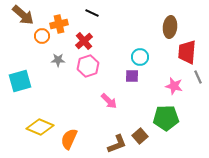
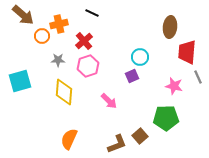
purple square: rotated 24 degrees counterclockwise
yellow diamond: moved 24 px right, 35 px up; rotated 72 degrees clockwise
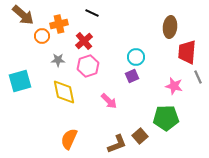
cyan circle: moved 4 px left
yellow diamond: rotated 16 degrees counterclockwise
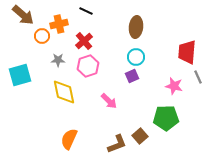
black line: moved 6 px left, 2 px up
brown ellipse: moved 34 px left
cyan square: moved 6 px up
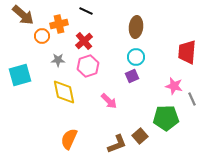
gray line: moved 6 px left, 22 px down
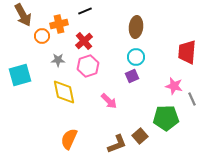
black line: moved 1 px left; rotated 48 degrees counterclockwise
brown arrow: rotated 20 degrees clockwise
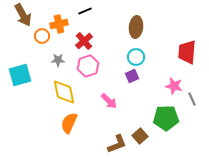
orange semicircle: moved 16 px up
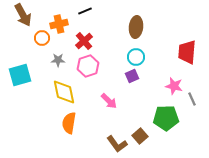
orange circle: moved 2 px down
orange semicircle: rotated 15 degrees counterclockwise
brown L-shape: rotated 75 degrees clockwise
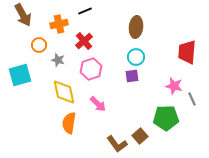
orange circle: moved 3 px left, 7 px down
gray star: rotated 16 degrees clockwise
pink hexagon: moved 3 px right, 3 px down
purple square: rotated 16 degrees clockwise
pink arrow: moved 11 px left, 3 px down
